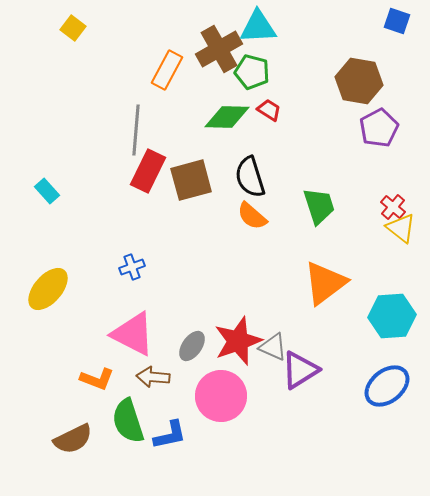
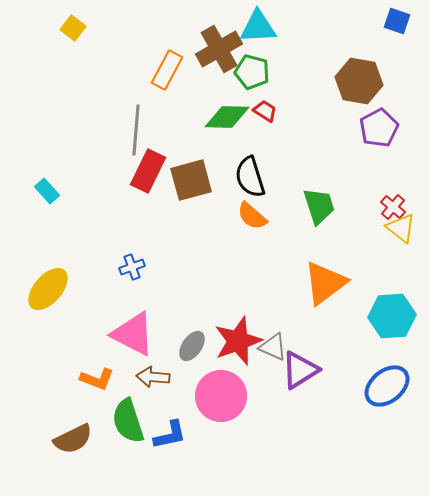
red trapezoid: moved 4 px left, 1 px down
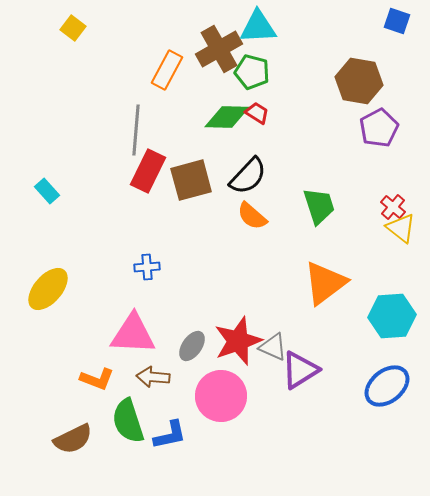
red trapezoid: moved 8 px left, 2 px down
black semicircle: moved 2 px left, 1 px up; rotated 120 degrees counterclockwise
blue cross: moved 15 px right; rotated 15 degrees clockwise
pink triangle: rotated 24 degrees counterclockwise
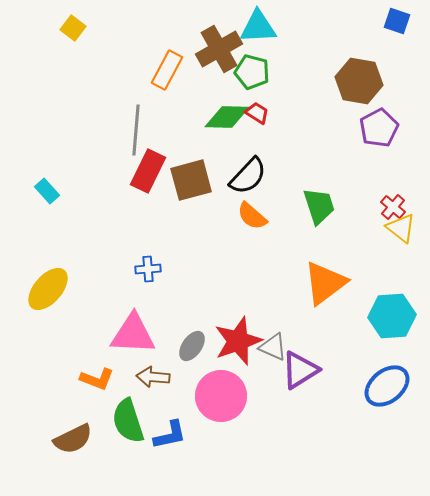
blue cross: moved 1 px right, 2 px down
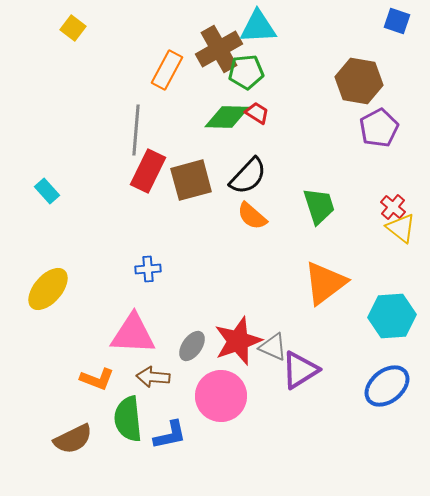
green pentagon: moved 6 px left; rotated 20 degrees counterclockwise
green semicircle: moved 2 px up; rotated 12 degrees clockwise
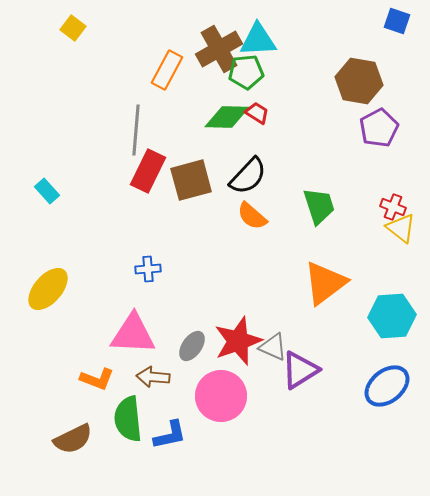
cyan triangle: moved 13 px down
red cross: rotated 20 degrees counterclockwise
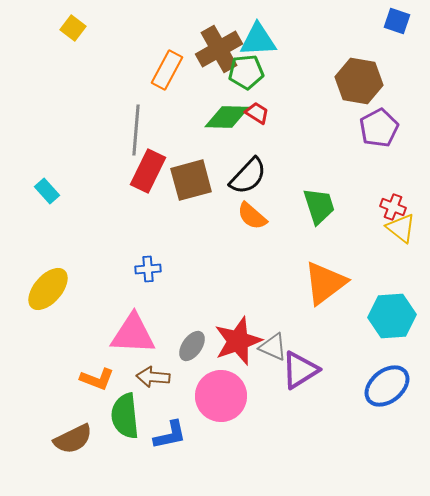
green semicircle: moved 3 px left, 3 px up
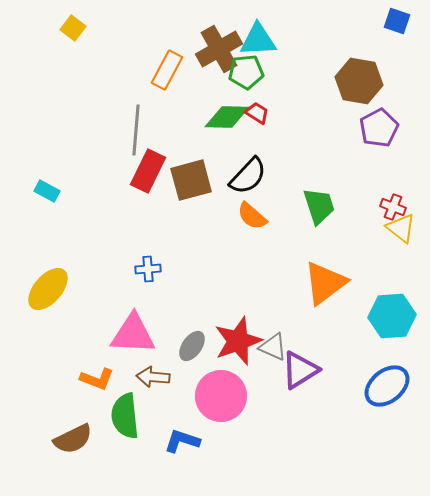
cyan rectangle: rotated 20 degrees counterclockwise
blue L-shape: moved 12 px right, 6 px down; rotated 150 degrees counterclockwise
